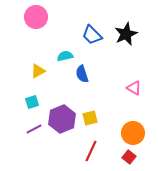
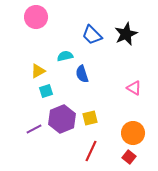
cyan square: moved 14 px right, 11 px up
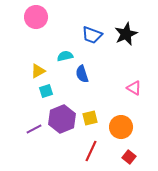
blue trapezoid: rotated 25 degrees counterclockwise
orange circle: moved 12 px left, 6 px up
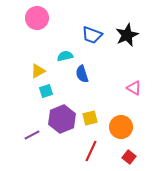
pink circle: moved 1 px right, 1 px down
black star: moved 1 px right, 1 px down
purple line: moved 2 px left, 6 px down
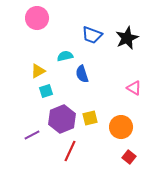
black star: moved 3 px down
red line: moved 21 px left
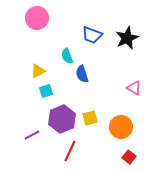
cyan semicircle: moved 2 px right; rotated 98 degrees counterclockwise
